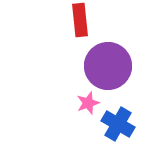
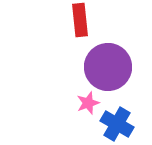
purple circle: moved 1 px down
blue cross: moved 1 px left
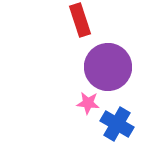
red rectangle: rotated 12 degrees counterclockwise
pink star: rotated 25 degrees clockwise
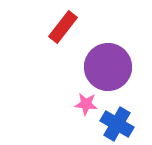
red rectangle: moved 17 px left, 7 px down; rotated 56 degrees clockwise
pink star: moved 2 px left, 1 px down
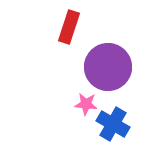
red rectangle: moved 6 px right; rotated 20 degrees counterclockwise
blue cross: moved 4 px left
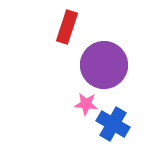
red rectangle: moved 2 px left
purple circle: moved 4 px left, 2 px up
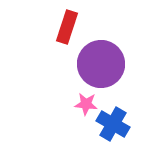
purple circle: moved 3 px left, 1 px up
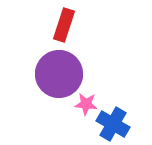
red rectangle: moved 3 px left, 2 px up
purple circle: moved 42 px left, 10 px down
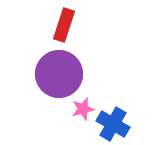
pink star: moved 3 px left, 5 px down; rotated 20 degrees counterclockwise
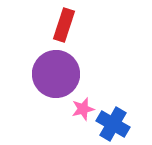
purple circle: moved 3 px left
